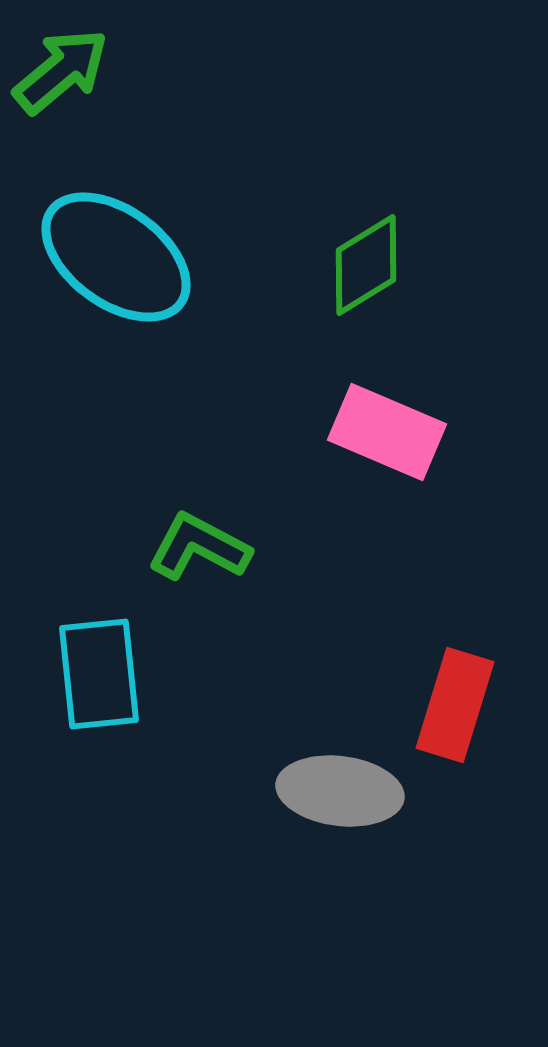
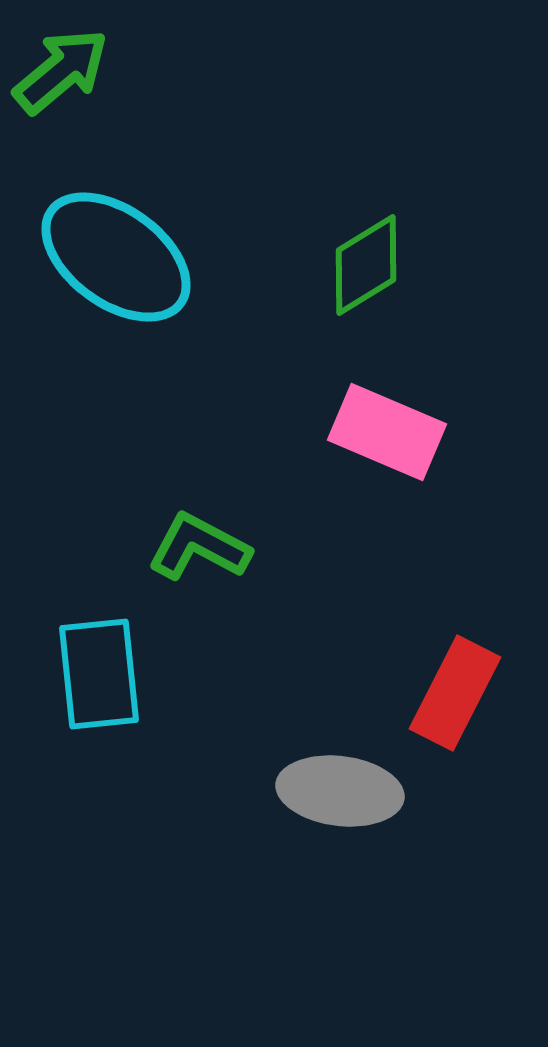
red rectangle: moved 12 px up; rotated 10 degrees clockwise
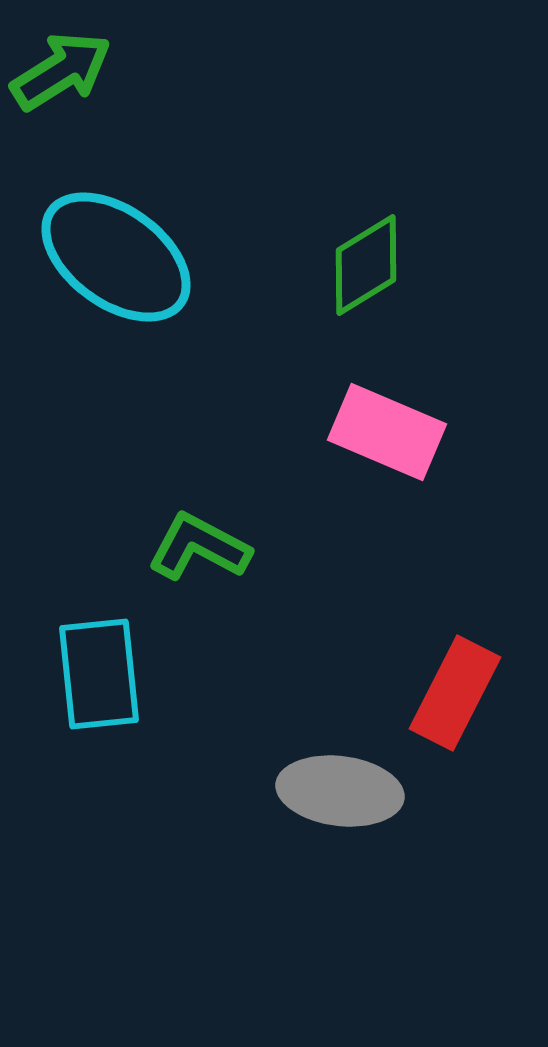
green arrow: rotated 8 degrees clockwise
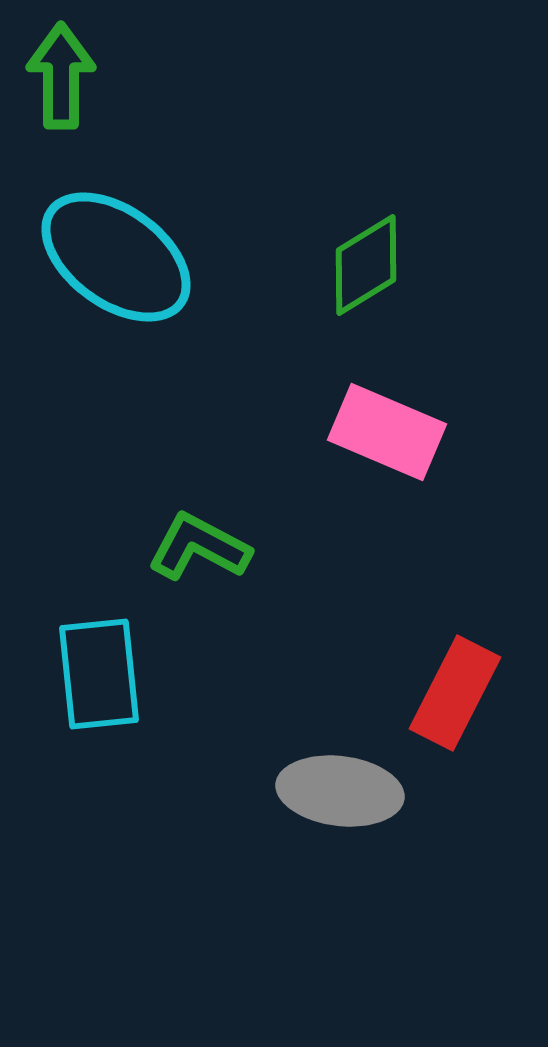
green arrow: moved 5 px down; rotated 58 degrees counterclockwise
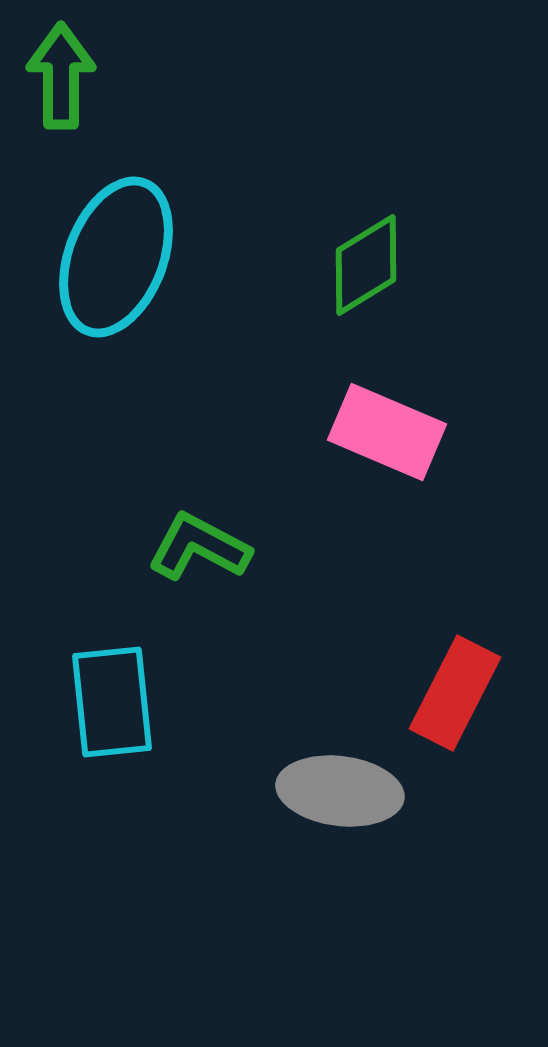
cyan ellipse: rotated 75 degrees clockwise
cyan rectangle: moved 13 px right, 28 px down
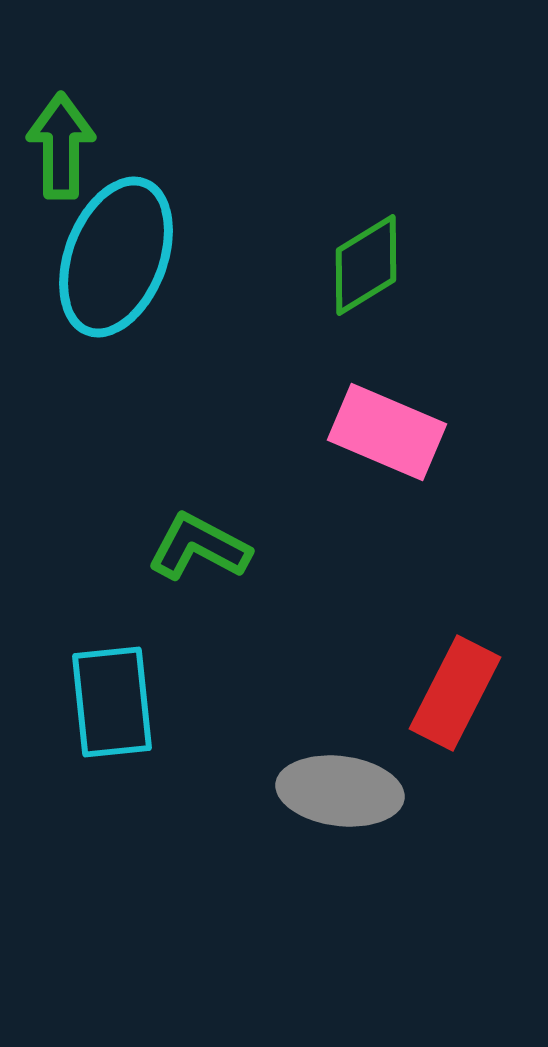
green arrow: moved 70 px down
